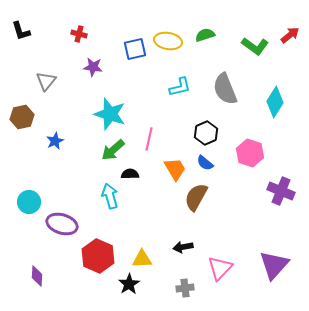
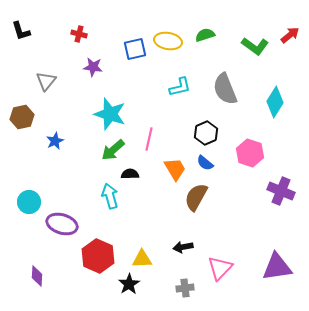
purple triangle: moved 3 px right, 2 px down; rotated 40 degrees clockwise
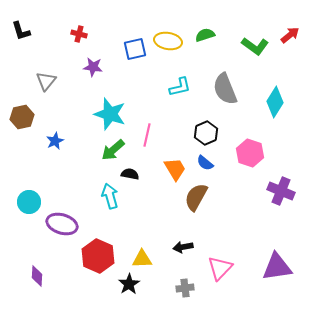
pink line: moved 2 px left, 4 px up
black semicircle: rotated 12 degrees clockwise
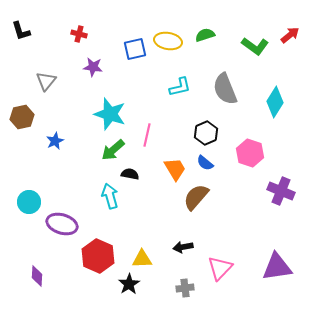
brown semicircle: rotated 12 degrees clockwise
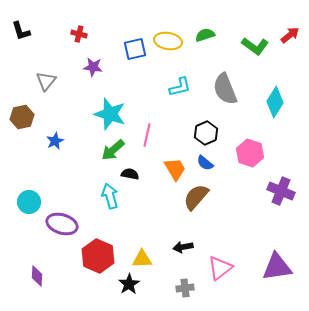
pink triangle: rotated 8 degrees clockwise
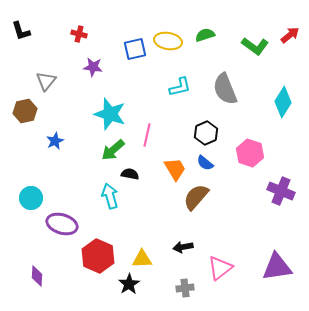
cyan diamond: moved 8 px right
brown hexagon: moved 3 px right, 6 px up
cyan circle: moved 2 px right, 4 px up
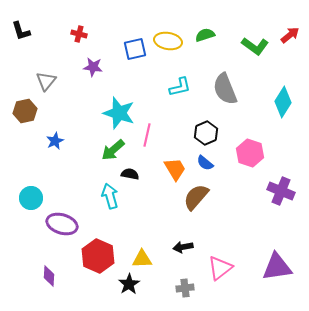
cyan star: moved 9 px right, 1 px up
purple diamond: moved 12 px right
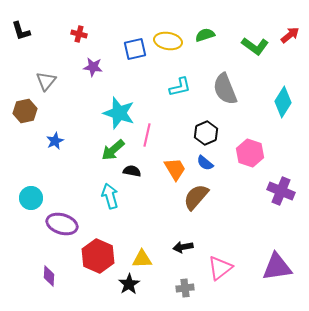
black semicircle: moved 2 px right, 3 px up
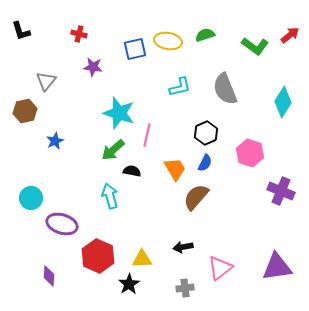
blue semicircle: rotated 102 degrees counterclockwise
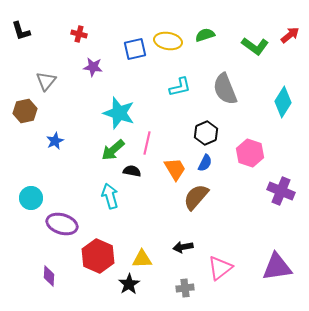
pink line: moved 8 px down
